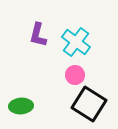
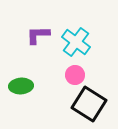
purple L-shape: rotated 75 degrees clockwise
green ellipse: moved 20 px up
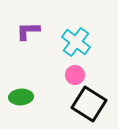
purple L-shape: moved 10 px left, 4 px up
green ellipse: moved 11 px down
